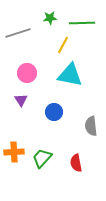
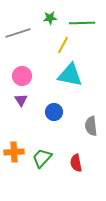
pink circle: moved 5 px left, 3 px down
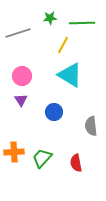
cyan triangle: rotated 20 degrees clockwise
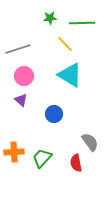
gray line: moved 16 px down
yellow line: moved 2 px right, 1 px up; rotated 72 degrees counterclockwise
pink circle: moved 2 px right
purple triangle: rotated 16 degrees counterclockwise
blue circle: moved 2 px down
gray semicircle: moved 1 px left, 16 px down; rotated 150 degrees clockwise
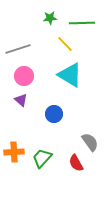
red semicircle: rotated 18 degrees counterclockwise
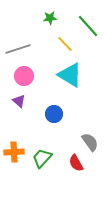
green line: moved 6 px right, 3 px down; rotated 50 degrees clockwise
purple triangle: moved 2 px left, 1 px down
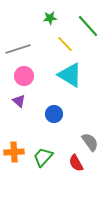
green trapezoid: moved 1 px right, 1 px up
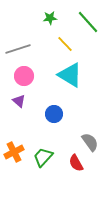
green line: moved 4 px up
orange cross: rotated 24 degrees counterclockwise
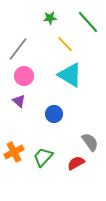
gray line: rotated 35 degrees counterclockwise
red semicircle: rotated 90 degrees clockwise
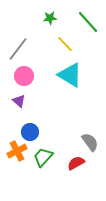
blue circle: moved 24 px left, 18 px down
orange cross: moved 3 px right, 1 px up
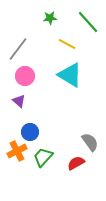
yellow line: moved 2 px right; rotated 18 degrees counterclockwise
pink circle: moved 1 px right
